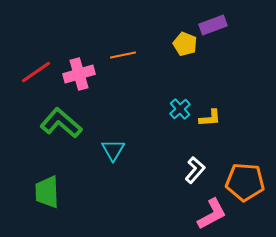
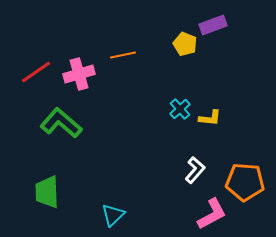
yellow L-shape: rotated 10 degrees clockwise
cyan triangle: moved 65 px down; rotated 15 degrees clockwise
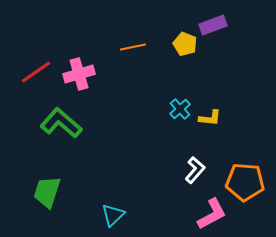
orange line: moved 10 px right, 8 px up
green trapezoid: rotated 20 degrees clockwise
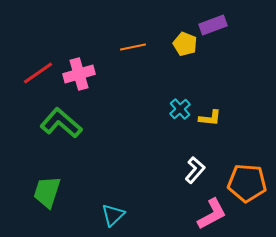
red line: moved 2 px right, 1 px down
orange pentagon: moved 2 px right, 1 px down
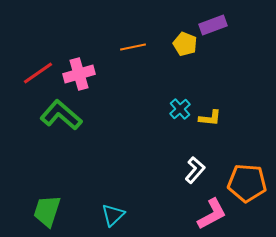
green L-shape: moved 8 px up
green trapezoid: moved 19 px down
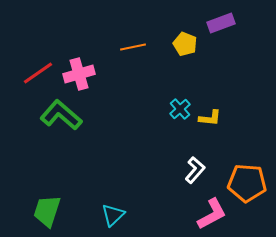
purple rectangle: moved 8 px right, 2 px up
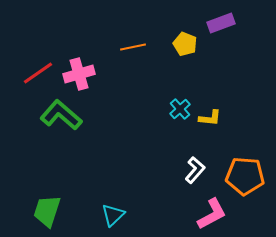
orange pentagon: moved 2 px left, 7 px up
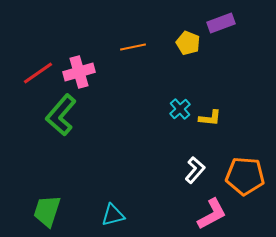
yellow pentagon: moved 3 px right, 1 px up
pink cross: moved 2 px up
green L-shape: rotated 90 degrees counterclockwise
cyan triangle: rotated 30 degrees clockwise
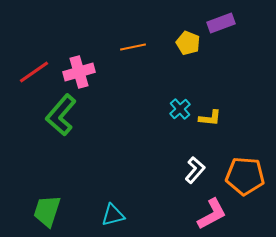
red line: moved 4 px left, 1 px up
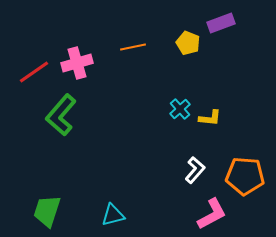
pink cross: moved 2 px left, 9 px up
